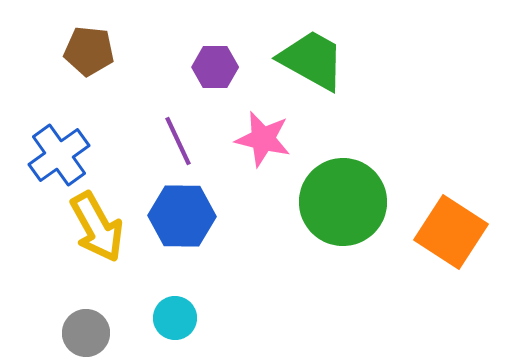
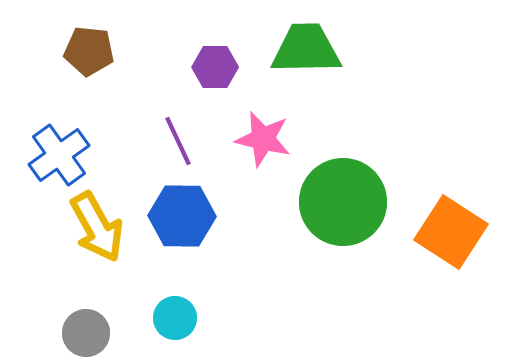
green trapezoid: moved 6 px left, 11 px up; rotated 30 degrees counterclockwise
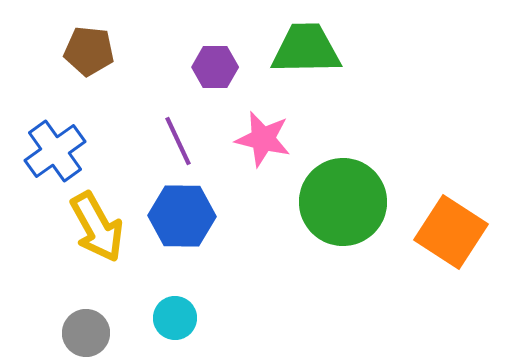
blue cross: moved 4 px left, 4 px up
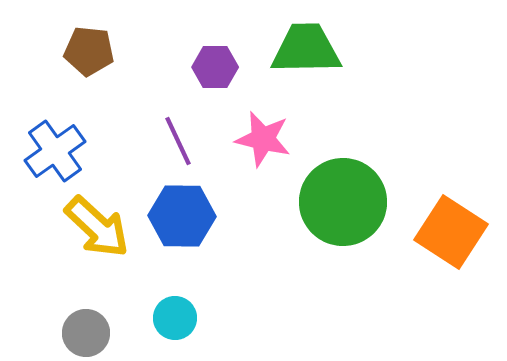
yellow arrow: rotated 18 degrees counterclockwise
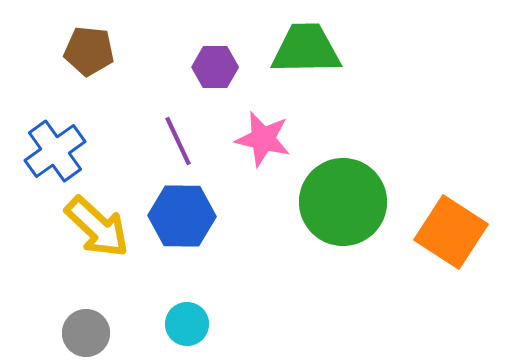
cyan circle: moved 12 px right, 6 px down
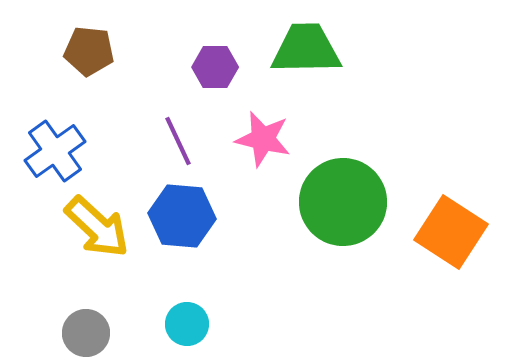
blue hexagon: rotated 4 degrees clockwise
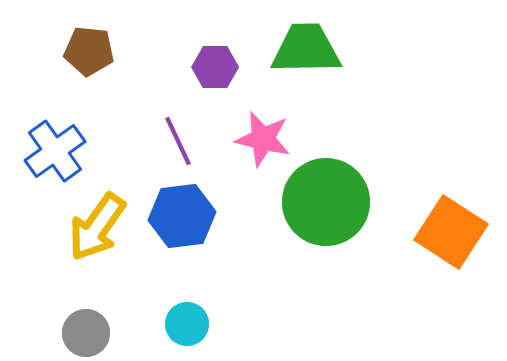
green circle: moved 17 px left
blue hexagon: rotated 12 degrees counterclockwise
yellow arrow: rotated 82 degrees clockwise
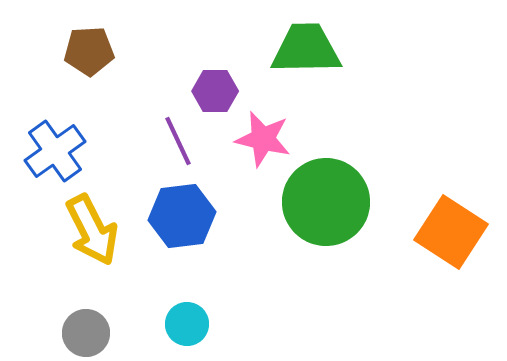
brown pentagon: rotated 9 degrees counterclockwise
purple hexagon: moved 24 px down
yellow arrow: moved 5 px left, 3 px down; rotated 62 degrees counterclockwise
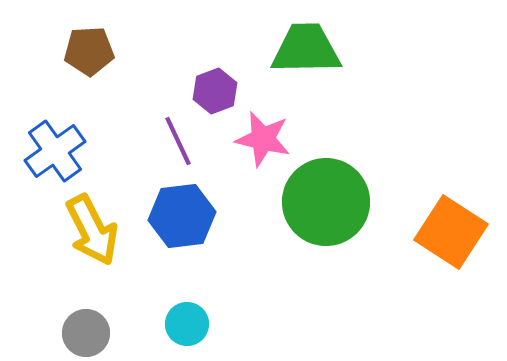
purple hexagon: rotated 21 degrees counterclockwise
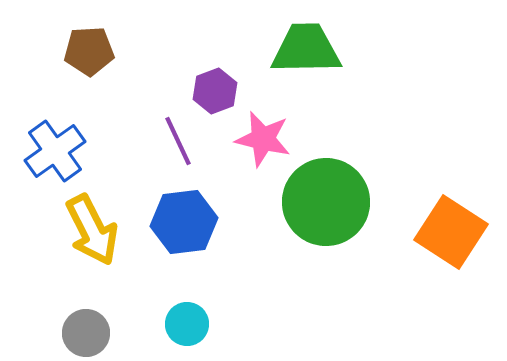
blue hexagon: moved 2 px right, 6 px down
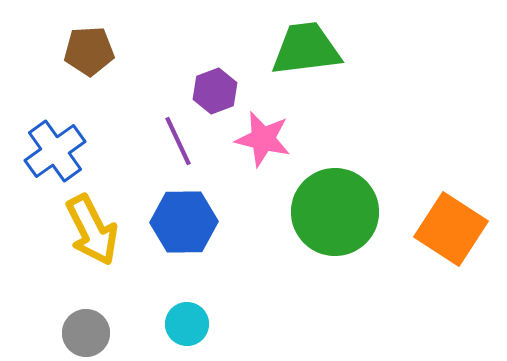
green trapezoid: rotated 6 degrees counterclockwise
green circle: moved 9 px right, 10 px down
blue hexagon: rotated 6 degrees clockwise
orange square: moved 3 px up
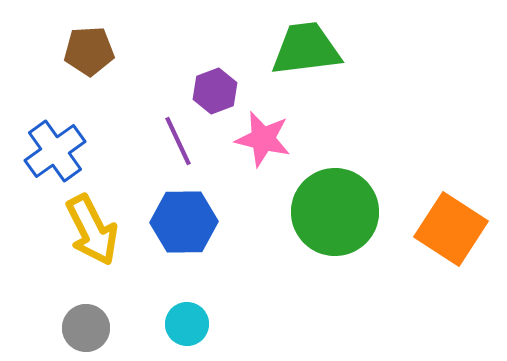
gray circle: moved 5 px up
